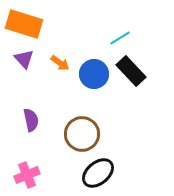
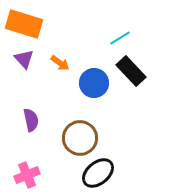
blue circle: moved 9 px down
brown circle: moved 2 px left, 4 px down
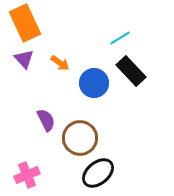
orange rectangle: moved 1 px right, 1 px up; rotated 48 degrees clockwise
purple semicircle: moved 15 px right; rotated 15 degrees counterclockwise
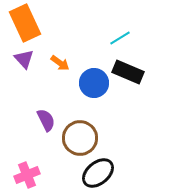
black rectangle: moved 3 px left, 1 px down; rotated 24 degrees counterclockwise
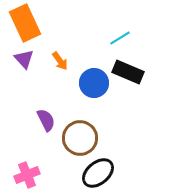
orange arrow: moved 2 px up; rotated 18 degrees clockwise
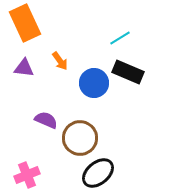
purple triangle: moved 9 px down; rotated 40 degrees counterclockwise
purple semicircle: rotated 40 degrees counterclockwise
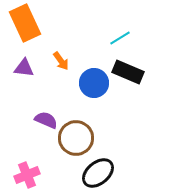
orange arrow: moved 1 px right
brown circle: moved 4 px left
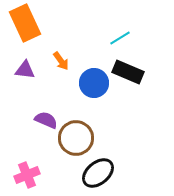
purple triangle: moved 1 px right, 2 px down
